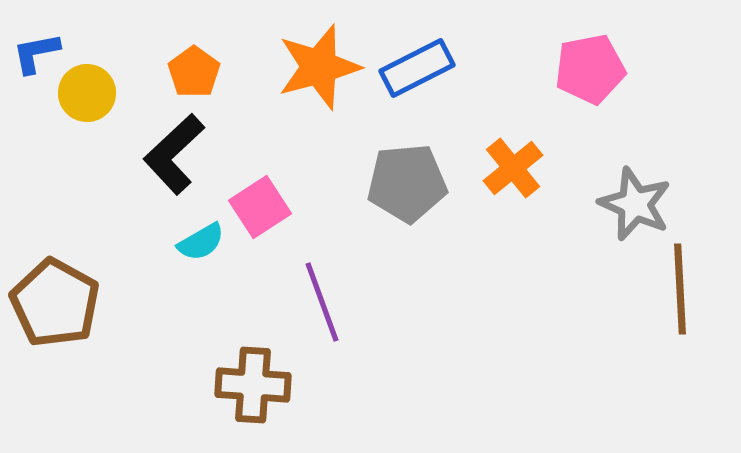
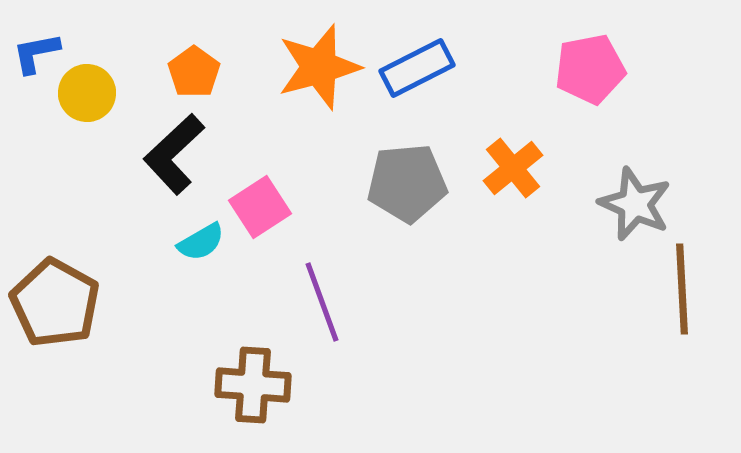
brown line: moved 2 px right
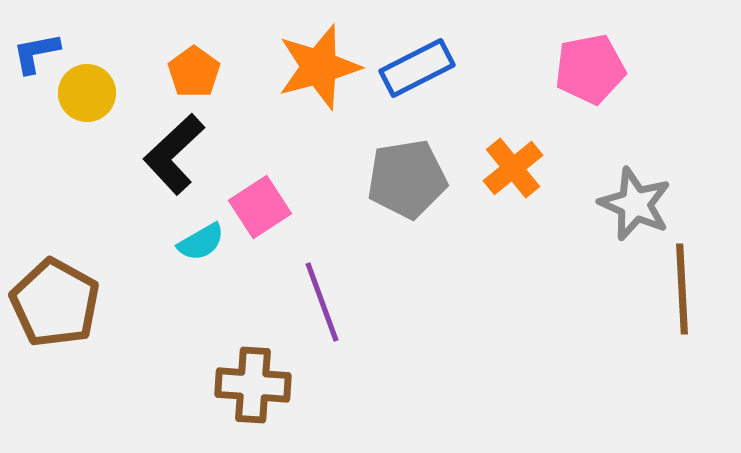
gray pentagon: moved 4 px up; rotated 4 degrees counterclockwise
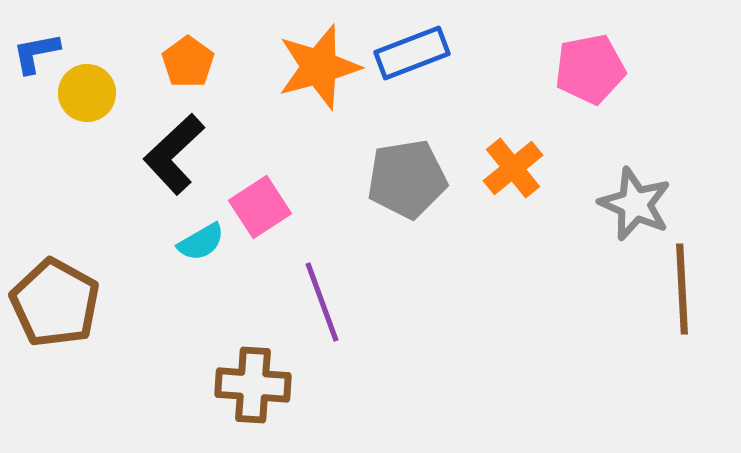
blue rectangle: moved 5 px left, 15 px up; rotated 6 degrees clockwise
orange pentagon: moved 6 px left, 10 px up
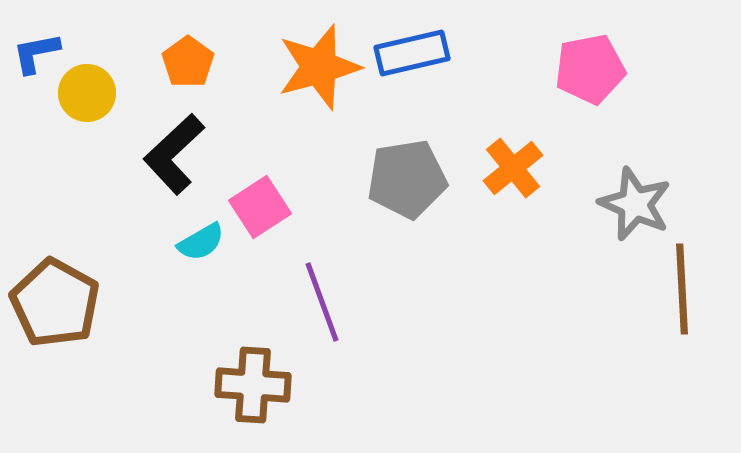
blue rectangle: rotated 8 degrees clockwise
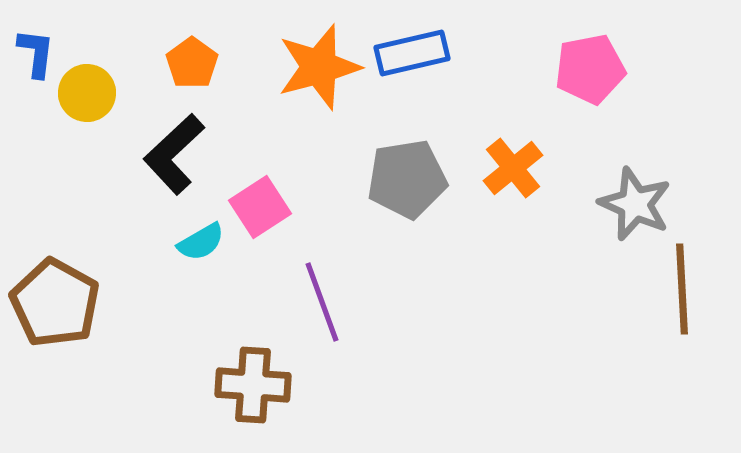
blue L-shape: rotated 108 degrees clockwise
orange pentagon: moved 4 px right, 1 px down
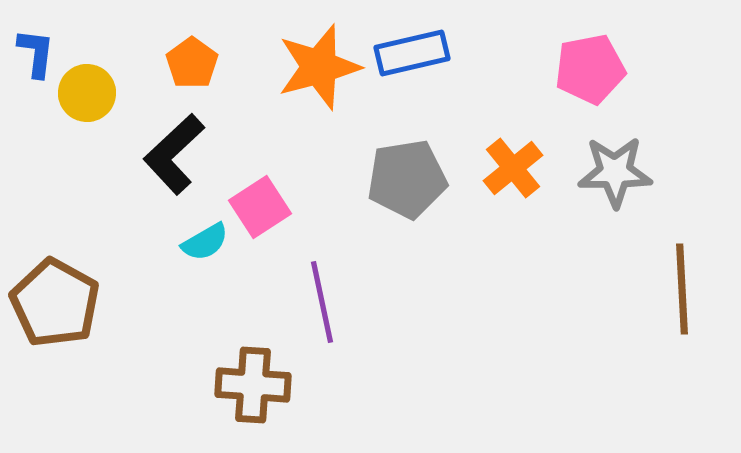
gray star: moved 20 px left, 32 px up; rotated 24 degrees counterclockwise
cyan semicircle: moved 4 px right
purple line: rotated 8 degrees clockwise
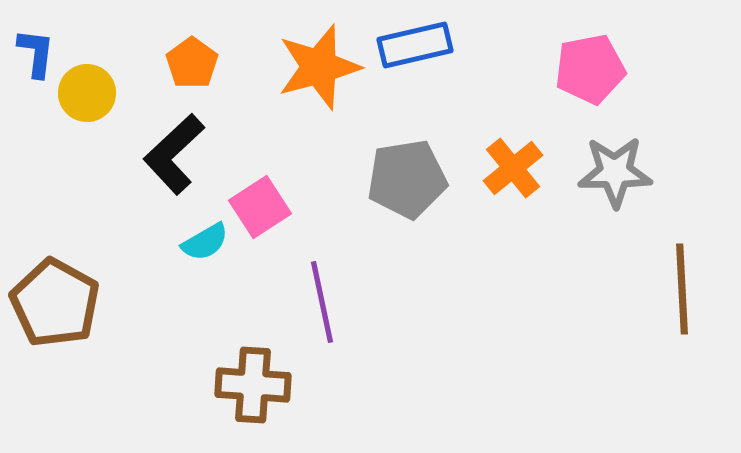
blue rectangle: moved 3 px right, 8 px up
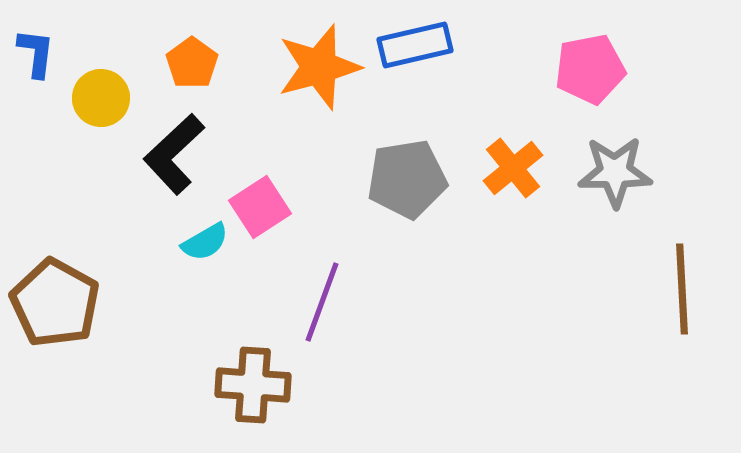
yellow circle: moved 14 px right, 5 px down
purple line: rotated 32 degrees clockwise
